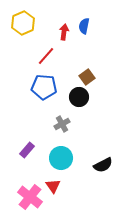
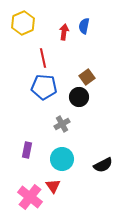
red line: moved 3 px left, 2 px down; rotated 54 degrees counterclockwise
purple rectangle: rotated 28 degrees counterclockwise
cyan circle: moved 1 px right, 1 px down
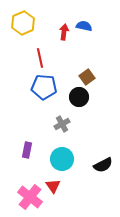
blue semicircle: rotated 91 degrees clockwise
red line: moved 3 px left
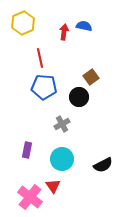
brown square: moved 4 px right
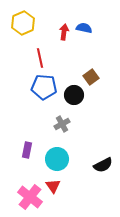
blue semicircle: moved 2 px down
black circle: moved 5 px left, 2 px up
cyan circle: moved 5 px left
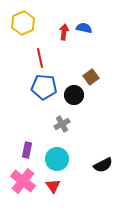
pink cross: moved 7 px left, 16 px up
